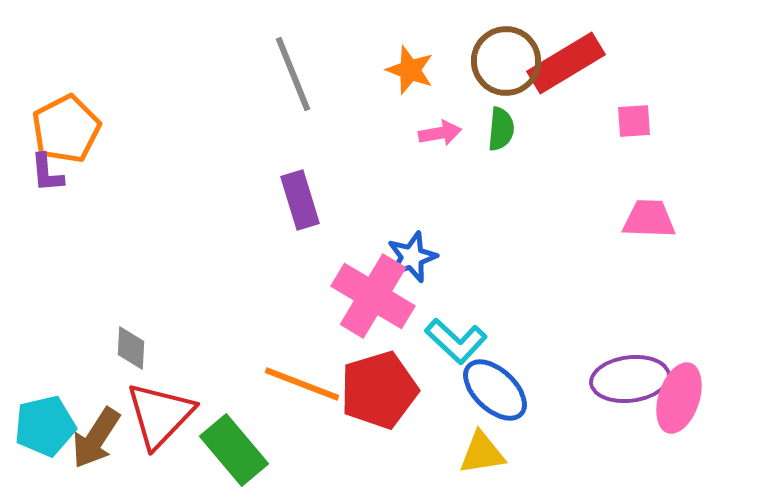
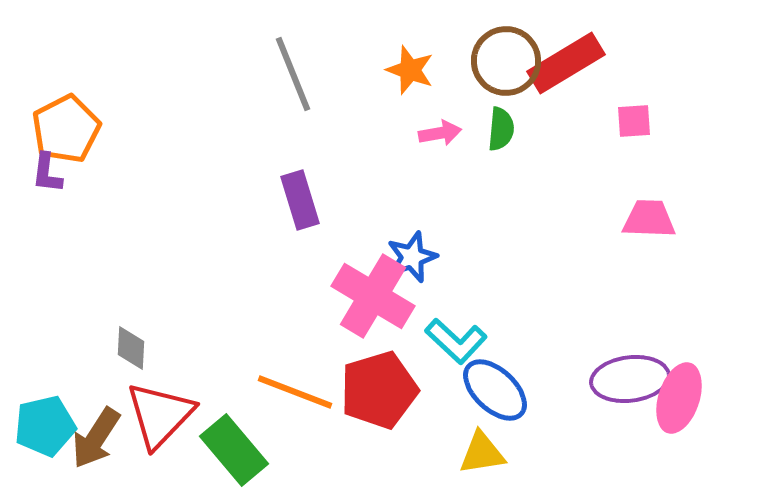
purple L-shape: rotated 12 degrees clockwise
orange line: moved 7 px left, 8 px down
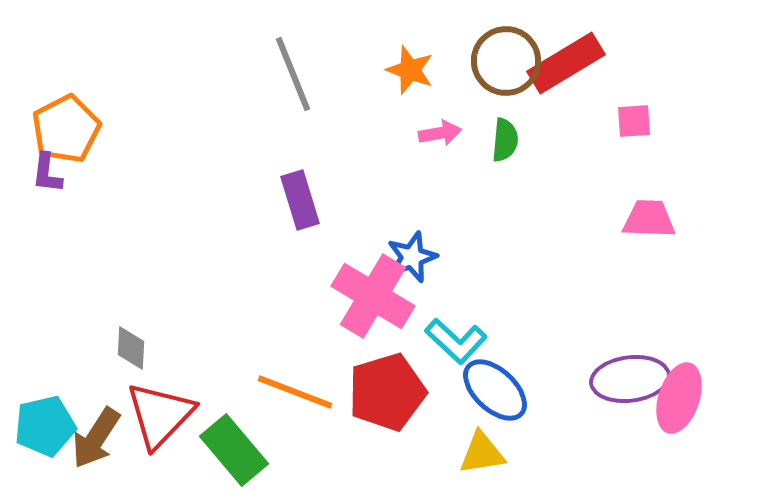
green semicircle: moved 4 px right, 11 px down
red pentagon: moved 8 px right, 2 px down
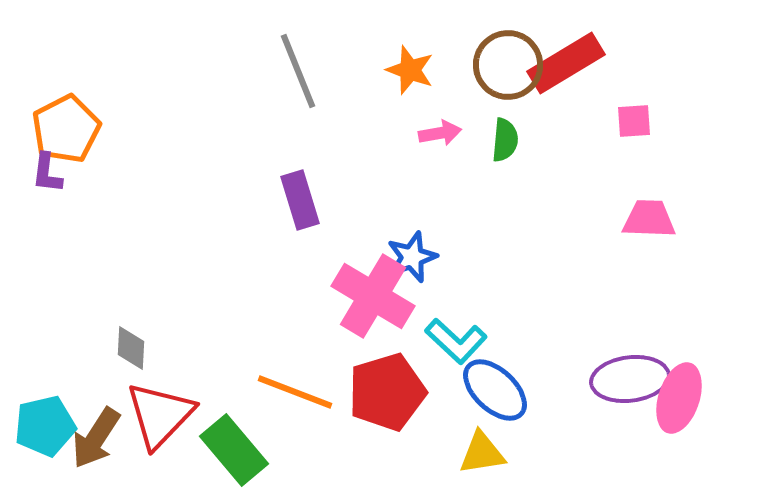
brown circle: moved 2 px right, 4 px down
gray line: moved 5 px right, 3 px up
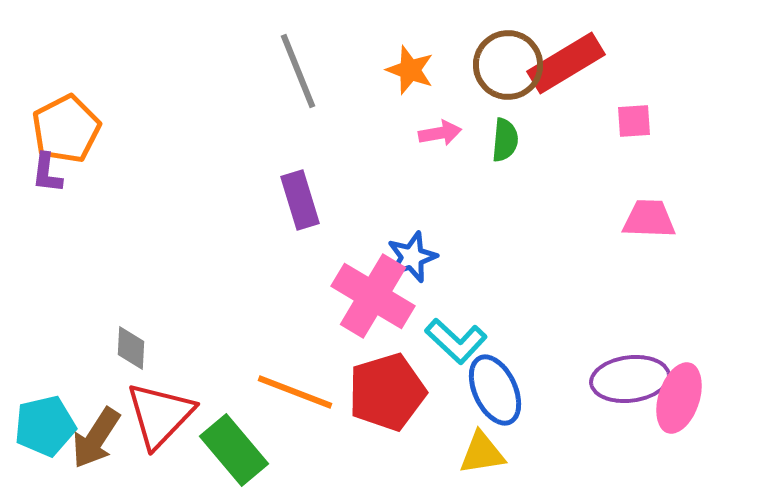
blue ellipse: rotated 22 degrees clockwise
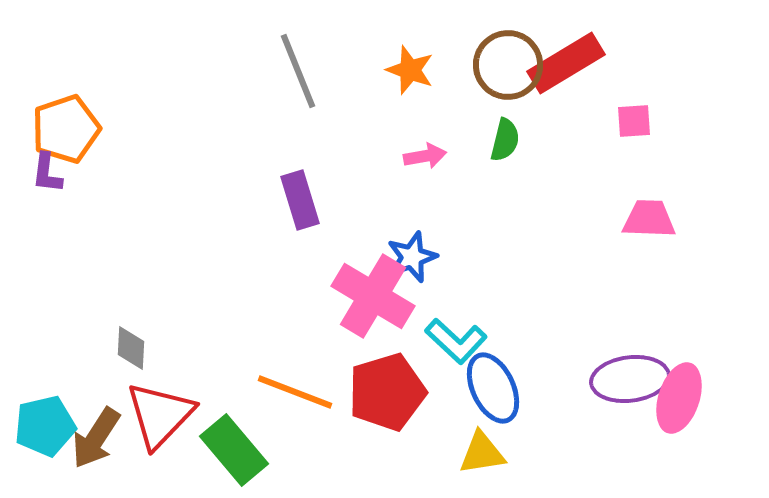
orange pentagon: rotated 8 degrees clockwise
pink arrow: moved 15 px left, 23 px down
green semicircle: rotated 9 degrees clockwise
blue ellipse: moved 2 px left, 2 px up
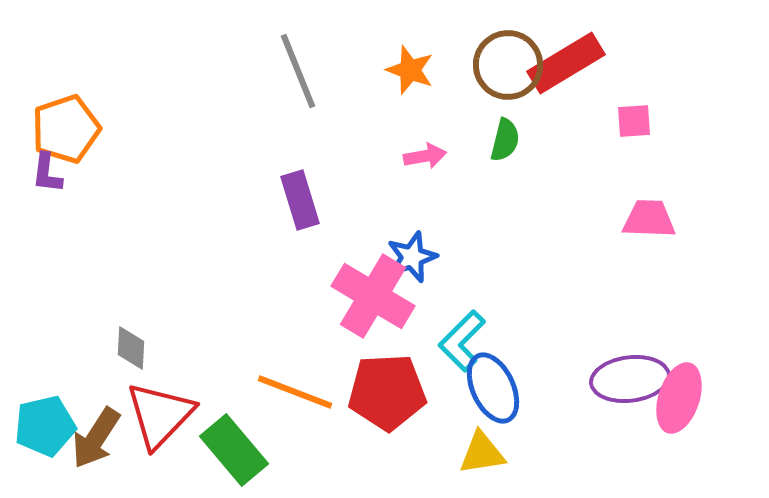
cyan L-shape: moved 6 px right; rotated 92 degrees clockwise
red pentagon: rotated 14 degrees clockwise
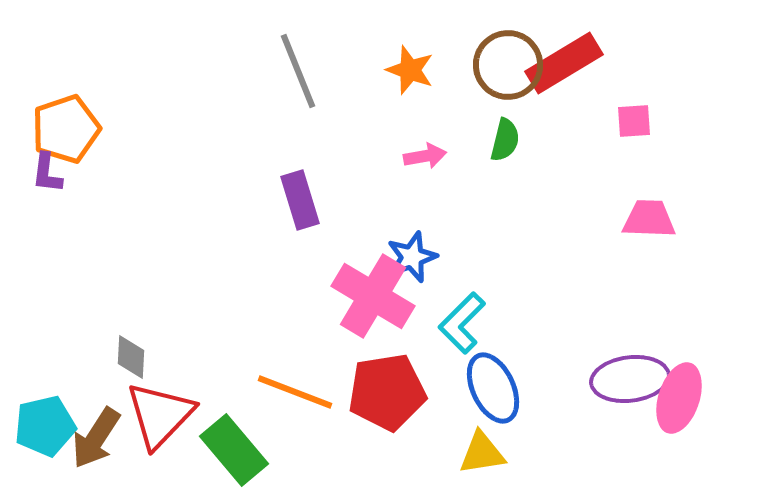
red rectangle: moved 2 px left
cyan L-shape: moved 18 px up
gray diamond: moved 9 px down
red pentagon: rotated 6 degrees counterclockwise
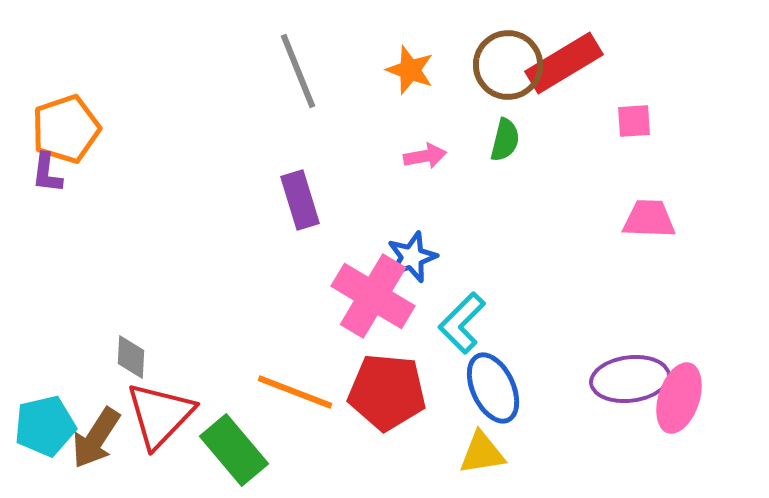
red pentagon: rotated 14 degrees clockwise
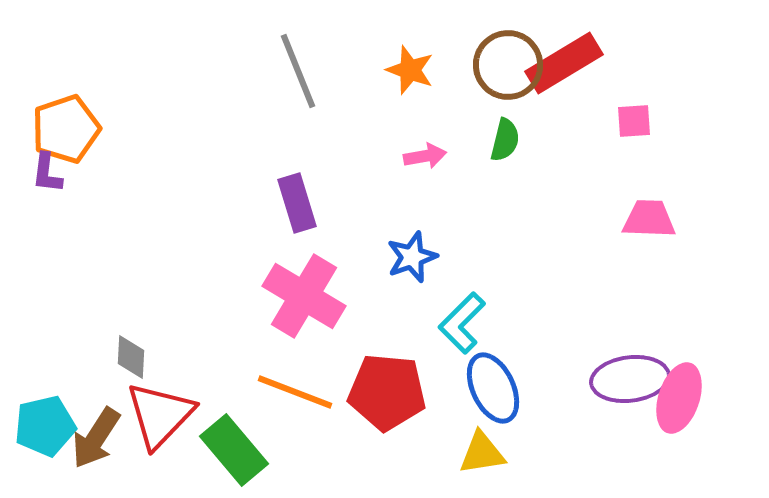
purple rectangle: moved 3 px left, 3 px down
pink cross: moved 69 px left
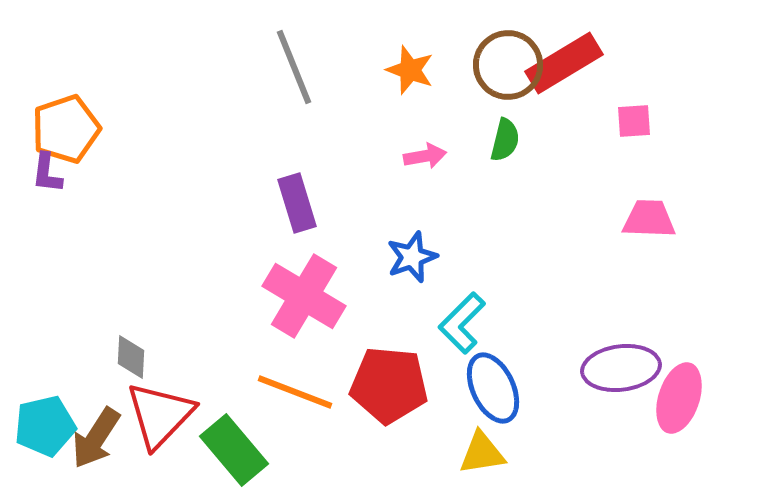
gray line: moved 4 px left, 4 px up
purple ellipse: moved 9 px left, 11 px up
red pentagon: moved 2 px right, 7 px up
